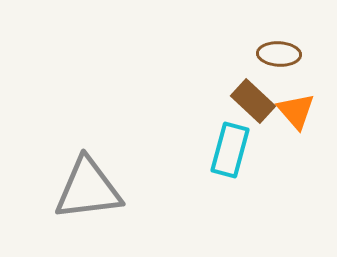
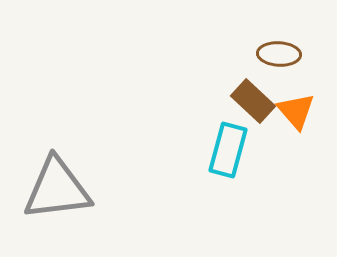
cyan rectangle: moved 2 px left
gray triangle: moved 31 px left
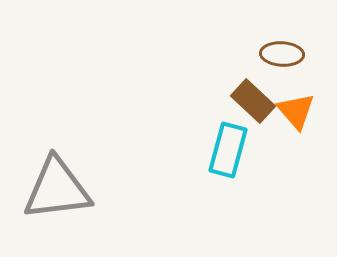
brown ellipse: moved 3 px right
